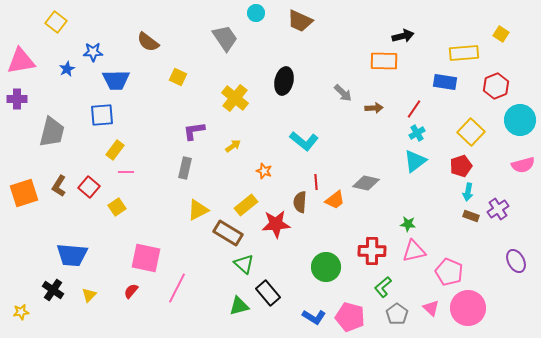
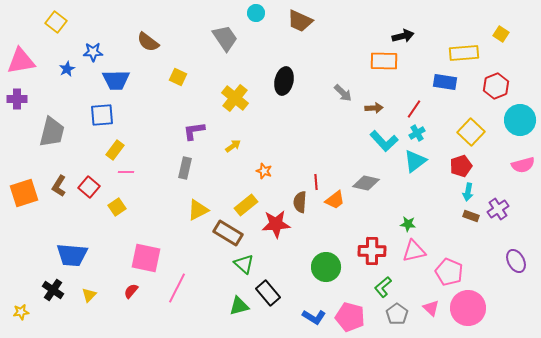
cyan L-shape at (304, 141): moved 80 px right; rotated 8 degrees clockwise
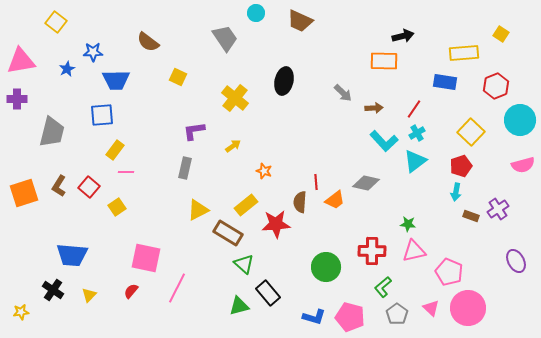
cyan arrow at (468, 192): moved 12 px left
blue L-shape at (314, 317): rotated 15 degrees counterclockwise
